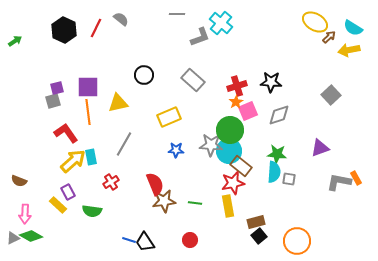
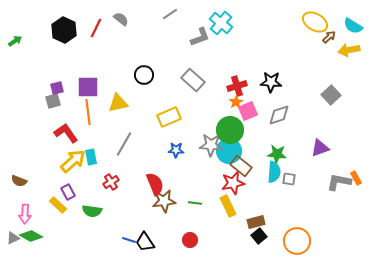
gray line at (177, 14): moved 7 px left; rotated 35 degrees counterclockwise
cyan semicircle at (353, 28): moved 2 px up
yellow rectangle at (228, 206): rotated 15 degrees counterclockwise
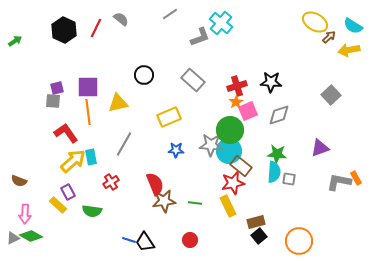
gray square at (53, 101): rotated 21 degrees clockwise
orange circle at (297, 241): moved 2 px right
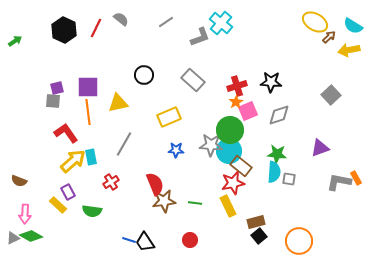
gray line at (170, 14): moved 4 px left, 8 px down
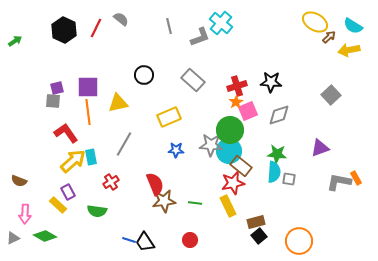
gray line at (166, 22): moved 3 px right, 4 px down; rotated 70 degrees counterclockwise
green semicircle at (92, 211): moved 5 px right
green diamond at (31, 236): moved 14 px right
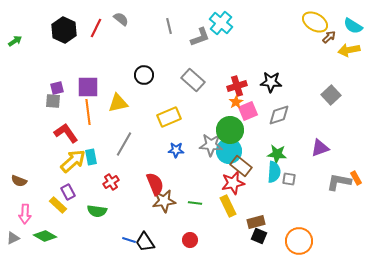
black square at (259, 236): rotated 28 degrees counterclockwise
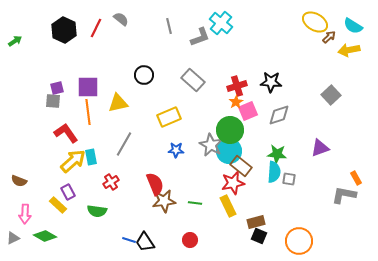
gray star at (211, 145): rotated 25 degrees clockwise
gray L-shape at (339, 182): moved 5 px right, 13 px down
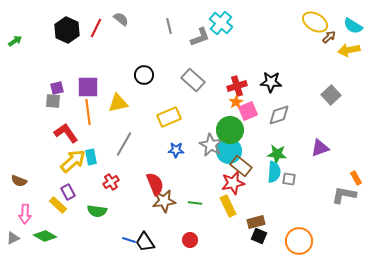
black hexagon at (64, 30): moved 3 px right
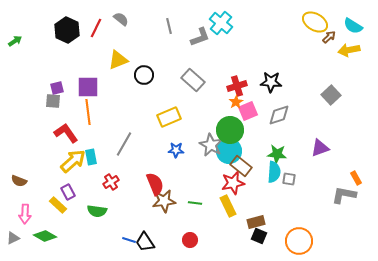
yellow triangle at (118, 103): moved 43 px up; rotated 10 degrees counterclockwise
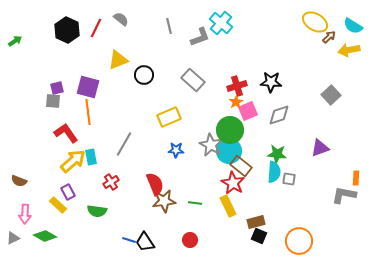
purple square at (88, 87): rotated 15 degrees clockwise
orange rectangle at (356, 178): rotated 32 degrees clockwise
red star at (233, 183): rotated 30 degrees counterclockwise
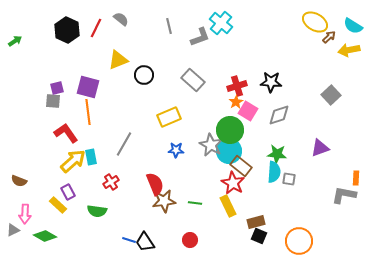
pink square at (248, 111): rotated 36 degrees counterclockwise
gray triangle at (13, 238): moved 8 px up
